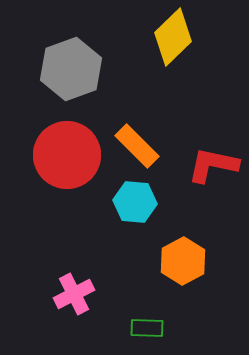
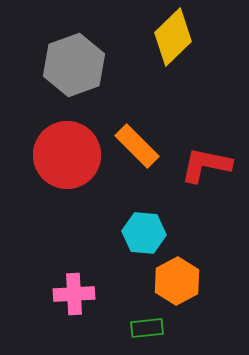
gray hexagon: moved 3 px right, 4 px up
red L-shape: moved 7 px left
cyan hexagon: moved 9 px right, 31 px down
orange hexagon: moved 6 px left, 20 px down
pink cross: rotated 24 degrees clockwise
green rectangle: rotated 8 degrees counterclockwise
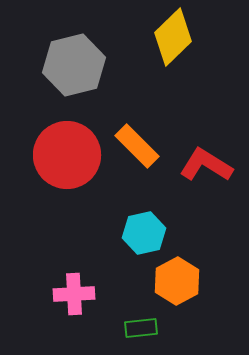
gray hexagon: rotated 6 degrees clockwise
red L-shape: rotated 20 degrees clockwise
cyan hexagon: rotated 18 degrees counterclockwise
green rectangle: moved 6 px left
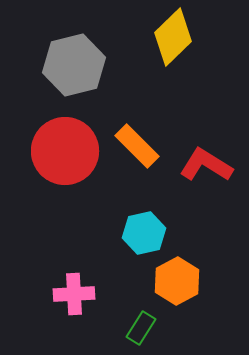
red circle: moved 2 px left, 4 px up
green rectangle: rotated 52 degrees counterclockwise
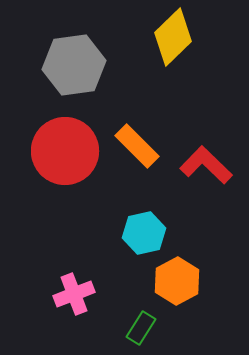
gray hexagon: rotated 6 degrees clockwise
red L-shape: rotated 12 degrees clockwise
pink cross: rotated 18 degrees counterclockwise
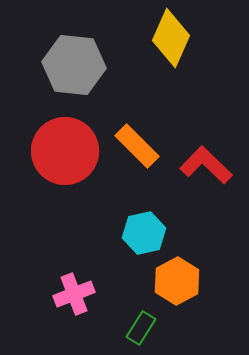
yellow diamond: moved 2 px left, 1 px down; rotated 22 degrees counterclockwise
gray hexagon: rotated 14 degrees clockwise
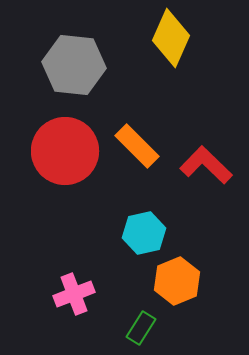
orange hexagon: rotated 6 degrees clockwise
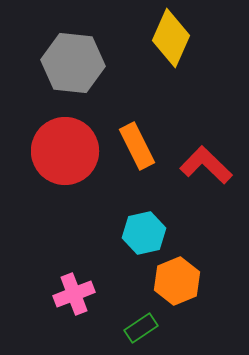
gray hexagon: moved 1 px left, 2 px up
orange rectangle: rotated 18 degrees clockwise
green rectangle: rotated 24 degrees clockwise
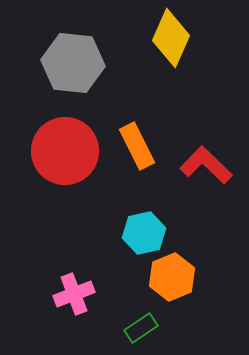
orange hexagon: moved 5 px left, 4 px up
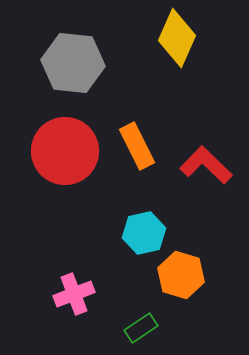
yellow diamond: moved 6 px right
orange hexagon: moved 9 px right, 2 px up; rotated 21 degrees counterclockwise
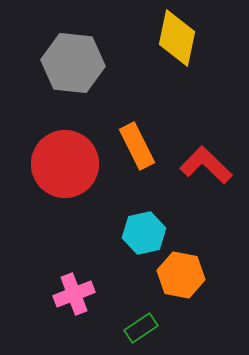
yellow diamond: rotated 12 degrees counterclockwise
red circle: moved 13 px down
orange hexagon: rotated 6 degrees counterclockwise
